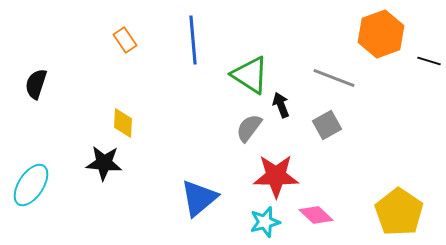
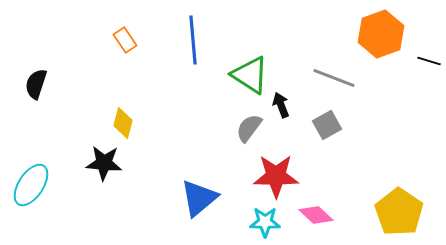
yellow diamond: rotated 12 degrees clockwise
cyan star: rotated 16 degrees clockwise
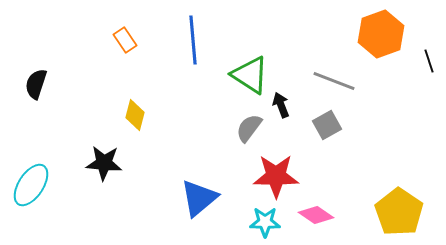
black line: rotated 55 degrees clockwise
gray line: moved 3 px down
yellow diamond: moved 12 px right, 8 px up
pink diamond: rotated 8 degrees counterclockwise
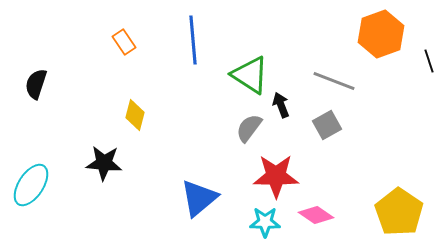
orange rectangle: moved 1 px left, 2 px down
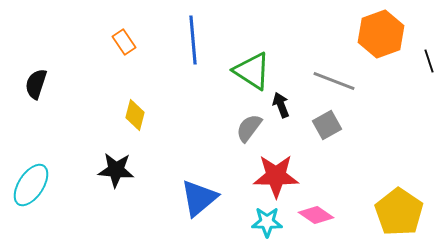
green triangle: moved 2 px right, 4 px up
black star: moved 12 px right, 7 px down
cyan star: moved 2 px right
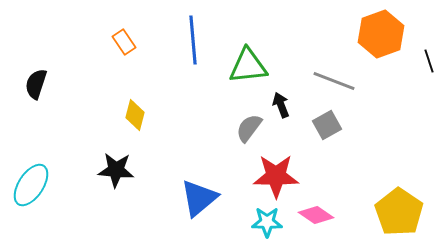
green triangle: moved 4 px left, 5 px up; rotated 39 degrees counterclockwise
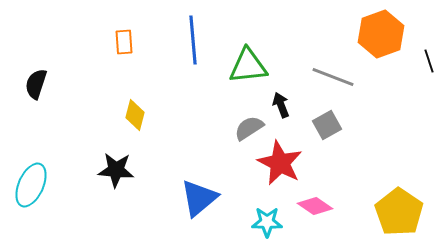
orange rectangle: rotated 30 degrees clockwise
gray line: moved 1 px left, 4 px up
gray semicircle: rotated 20 degrees clockwise
red star: moved 4 px right, 13 px up; rotated 27 degrees clockwise
cyan ellipse: rotated 9 degrees counterclockwise
pink diamond: moved 1 px left, 9 px up
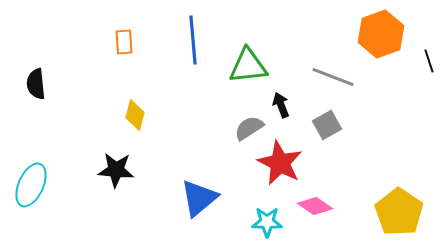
black semicircle: rotated 24 degrees counterclockwise
